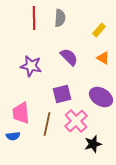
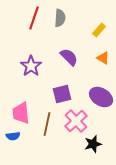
red line: rotated 20 degrees clockwise
purple star: rotated 25 degrees clockwise
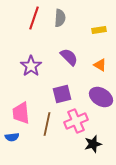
yellow rectangle: rotated 40 degrees clockwise
orange triangle: moved 3 px left, 7 px down
pink cross: rotated 20 degrees clockwise
blue semicircle: moved 1 px left, 1 px down
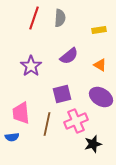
purple semicircle: moved 1 px up; rotated 96 degrees clockwise
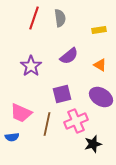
gray semicircle: rotated 12 degrees counterclockwise
pink trapezoid: rotated 60 degrees counterclockwise
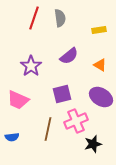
pink trapezoid: moved 3 px left, 13 px up
brown line: moved 1 px right, 5 px down
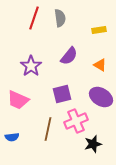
purple semicircle: rotated 12 degrees counterclockwise
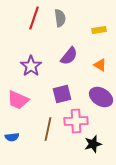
pink cross: rotated 20 degrees clockwise
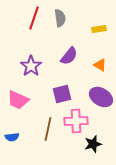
yellow rectangle: moved 1 px up
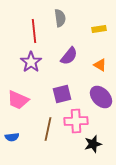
red line: moved 13 px down; rotated 25 degrees counterclockwise
purple star: moved 4 px up
purple ellipse: rotated 15 degrees clockwise
